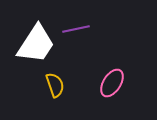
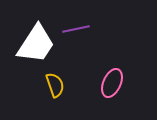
pink ellipse: rotated 8 degrees counterclockwise
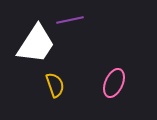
purple line: moved 6 px left, 9 px up
pink ellipse: moved 2 px right
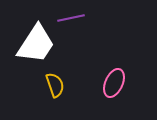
purple line: moved 1 px right, 2 px up
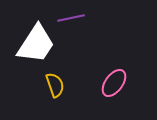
pink ellipse: rotated 12 degrees clockwise
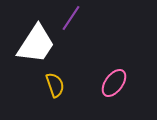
purple line: rotated 44 degrees counterclockwise
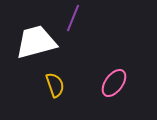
purple line: moved 2 px right; rotated 12 degrees counterclockwise
white trapezoid: moved 2 px up; rotated 138 degrees counterclockwise
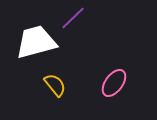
purple line: rotated 24 degrees clockwise
yellow semicircle: rotated 20 degrees counterclockwise
